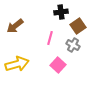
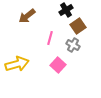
black cross: moved 5 px right, 2 px up; rotated 24 degrees counterclockwise
brown arrow: moved 12 px right, 10 px up
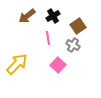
black cross: moved 13 px left, 6 px down
pink line: moved 2 px left; rotated 24 degrees counterclockwise
yellow arrow: rotated 30 degrees counterclockwise
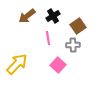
gray cross: rotated 32 degrees counterclockwise
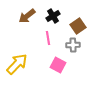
pink square: rotated 14 degrees counterclockwise
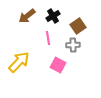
yellow arrow: moved 2 px right, 2 px up
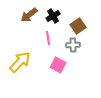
brown arrow: moved 2 px right, 1 px up
yellow arrow: moved 1 px right
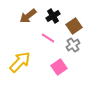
brown arrow: moved 1 px left, 1 px down
brown square: moved 4 px left
pink line: rotated 48 degrees counterclockwise
gray cross: rotated 32 degrees counterclockwise
pink square: moved 1 px right, 2 px down; rotated 28 degrees clockwise
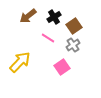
black cross: moved 1 px right, 1 px down
pink square: moved 3 px right
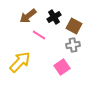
brown square: rotated 28 degrees counterclockwise
pink line: moved 9 px left, 3 px up
gray cross: rotated 24 degrees clockwise
